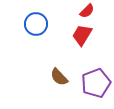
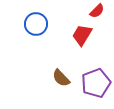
red semicircle: moved 10 px right
brown semicircle: moved 2 px right, 1 px down
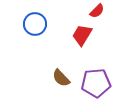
blue circle: moved 1 px left
purple pentagon: rotated 16 degrees clockwise
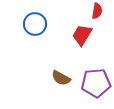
red semicircle: rotated 35 degrees counterclockwise
brown semicircle: rotated 18 degrees counterclockwise
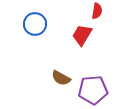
purple pentagon: moved 3 px left, 7 px down
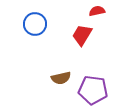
red semicircle: rotated 112 degrees counterclockwise
brown semicircle: rotated 42 degrees counterclockwise
purple pentagon: rotated 12 degrees clockwise
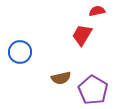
blue circle: moved 15 px left, 28 px down
purple pentagon: rotated 24 degrees clockwise
